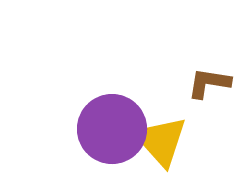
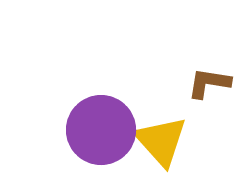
purple circle: moved 11 px left, 1 px down
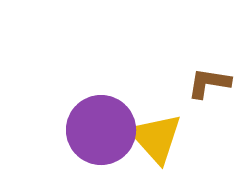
yellow triangle: moved 5 px left, 3 px up
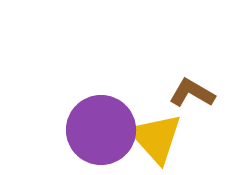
brown L-shape: moved 17 px left, 10 px down; rotated 21 degrees clockwise
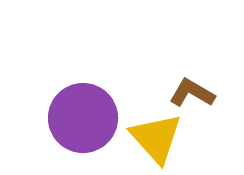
purple circle: moved 18 px left, 12 px up
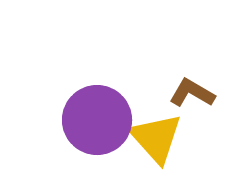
purple circle: moved 14 px right, 2 px down
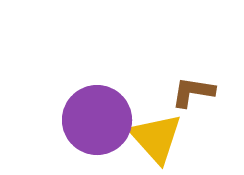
brown L-shape: moved 1 px right, 1 px up; rotated 21 degrees counterclockwise
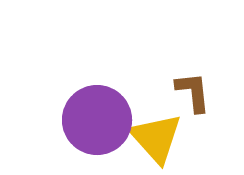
brown L-shape: rotated 75 degrees clockwise
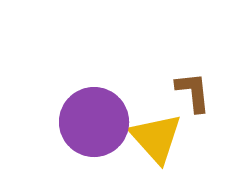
purple circle: moved 3 px left, 2 px down
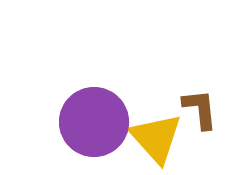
brown L-shape: moved 7 px right, 17 px down
